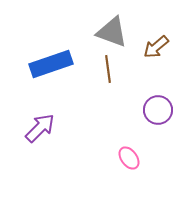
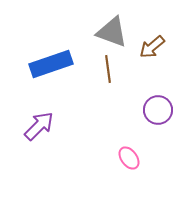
brown arrow: moved 4 px left
purple arrow: moved 1 px left, 2 px up
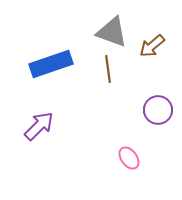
brown arrow: moved 1 px up
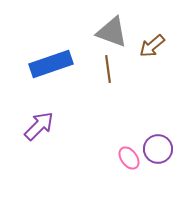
purple circle: moved 39 px down
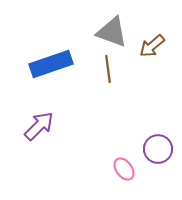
pink ellipse: moved 5 px left, 11 px down
